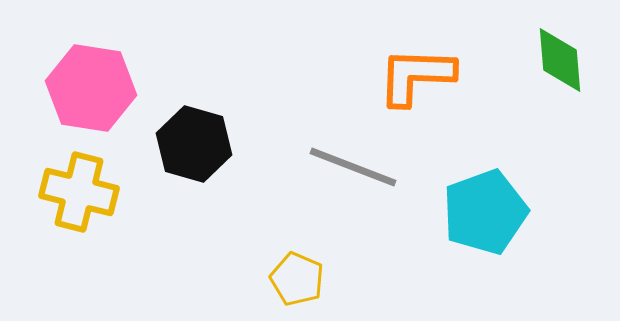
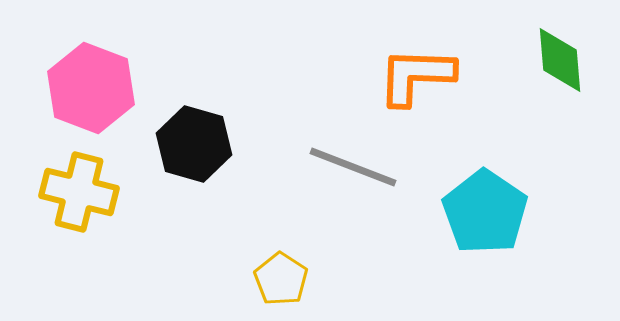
pink hexagon: rotated 12 degrees clockwise
cyan pentagon: rotated 18 degrees counterclockwise
yellow pentagon: moved 16 px left; rotated 10 degrees clockwise
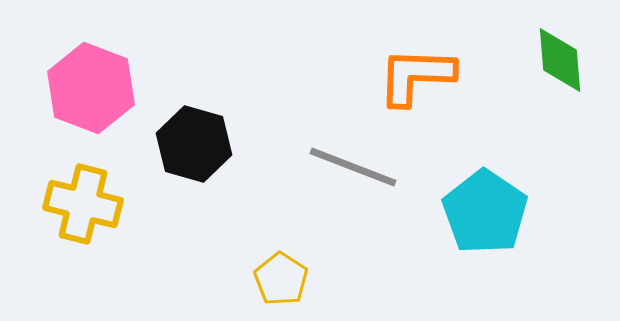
yellow cross: moved 4 px right, 12 px down
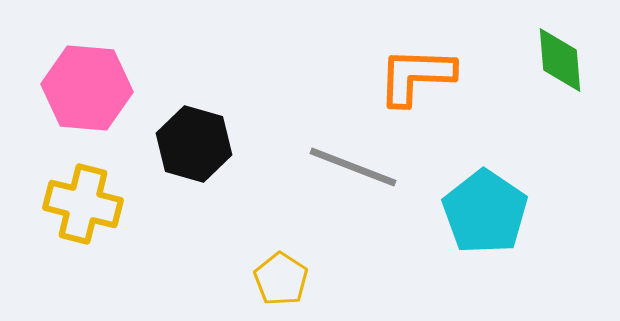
pink hexagon: moved 4 px left; rotated 16 degrees counterclockwise
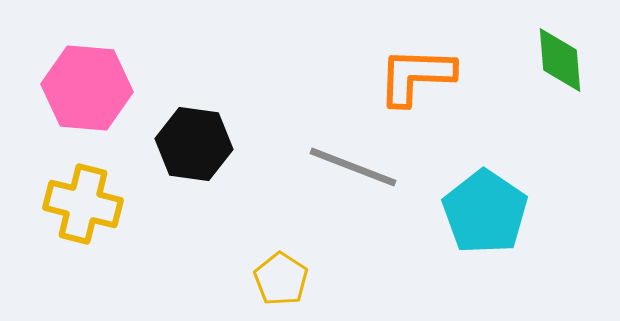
black hexagon: rotated 8 degrees counterclockwise
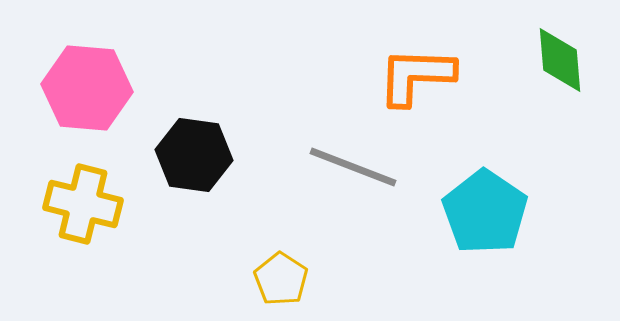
black hexagon: moved 11 px down
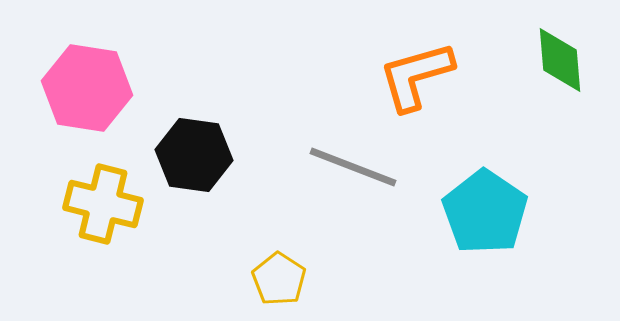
orange L-shape: rotated 18 degrees counterclockwise
pink hexagon: rotated 4 degrees clockwise
yellow cross: moved 20 px right
yellow pentagon: moved 2 px left
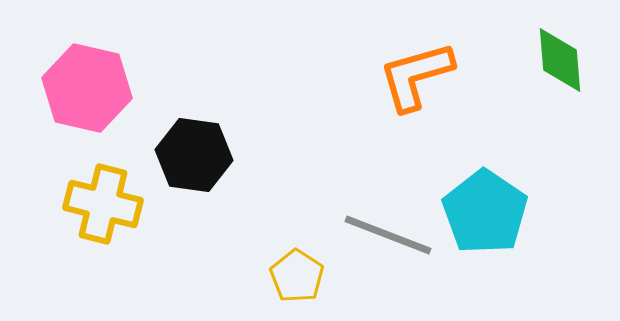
pink hexagon: rotated 4 degrees clockwise
gray line: moved 35 px right, 68 px down
yellow pentagon: moved 18 px right, 3 px up
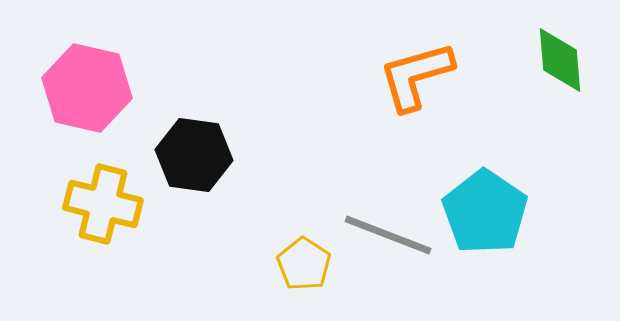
yellow pentagon: moved 7 px right, 12 px up
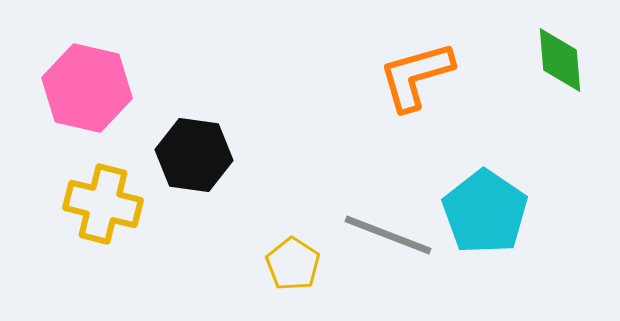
yellow pentagon: moved 11 px left
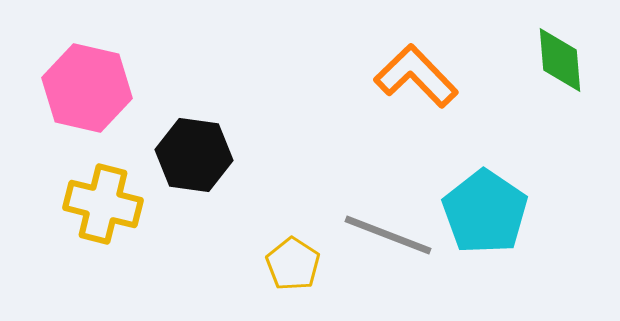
orange L-shape: rotated 62 degrees clockwise
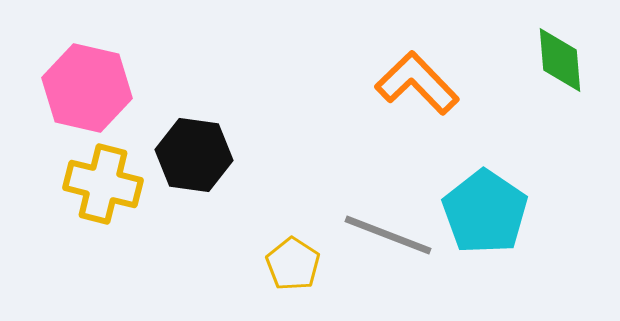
orange L-shape: moved 1 px right, 7 px down
yellow cross: moved 20 px up
